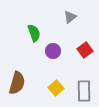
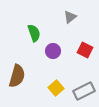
red square: rotated 28 degrees counterclockwise
brown semicircle: moved 7 px up
gray rectangle: rotated 65 degrees clockwise
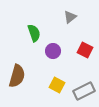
yellow square: moved 1 px right, 3 px up; rotated 21 degrees counterclockwise
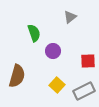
red square: moved 3 px right, 11 px down; rotated 28 degrees counterclockwise
yellow square: rotated 14 degrees clockwise
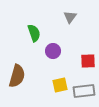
gray triangle: rotated 16 degrees counterclockwise
yellow square: moved 3 px right; rotated 35 degrees clockwise
gray rectangle: rotated 20 degrees clockwise
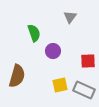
gray rectangle: moved 1 px up; rotated 30 degrees clockwise
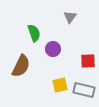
purple circle: moved 2 px up
brown semicircle: moved 4 px right, 10 px up; rotated 10 degrees clockwise
gray rectangle: rotated 10 degrees counterclockwise
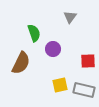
brown semicircle: moved 3 px up
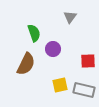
brown semicircle: moved 5 px right, 1 px down
